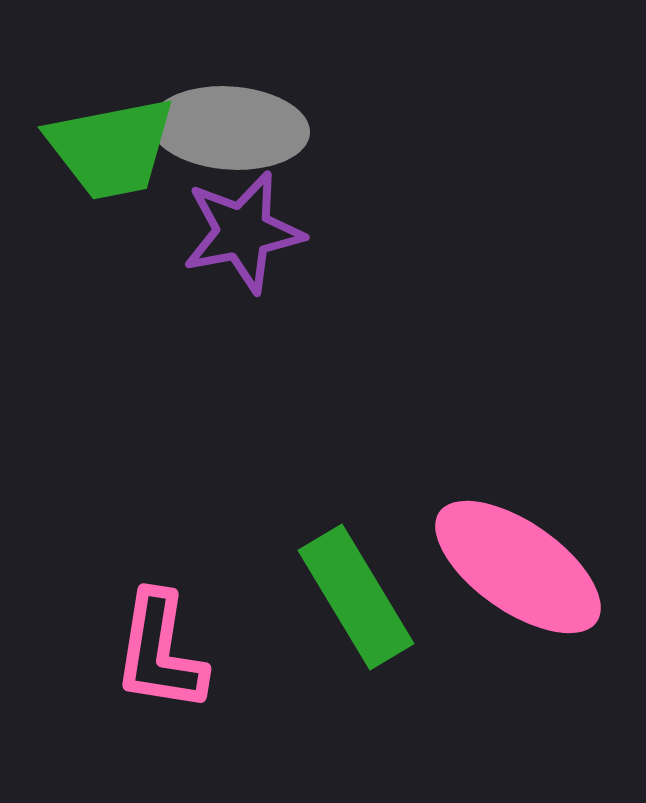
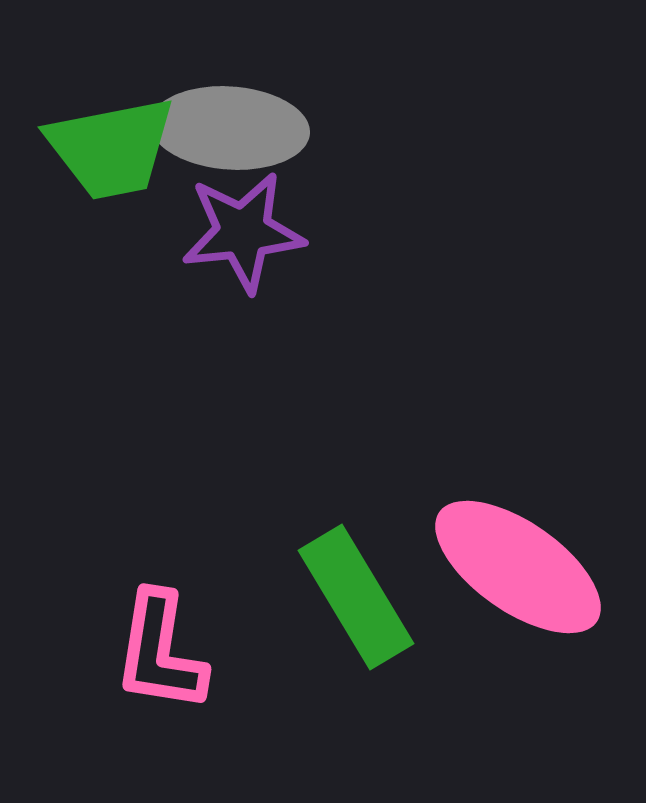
purple star: rotated 5 degrees clockwise
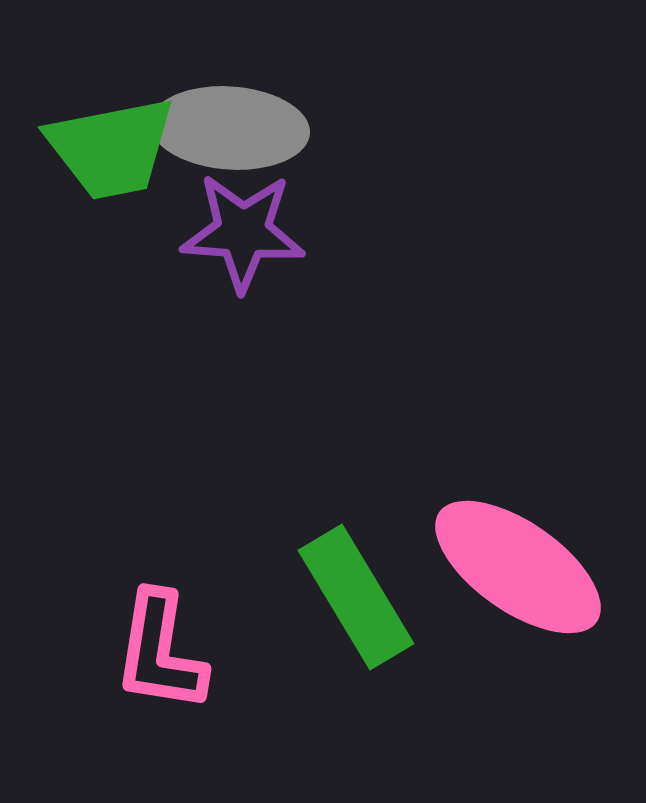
purple star: rotated 10 degrees clockwise
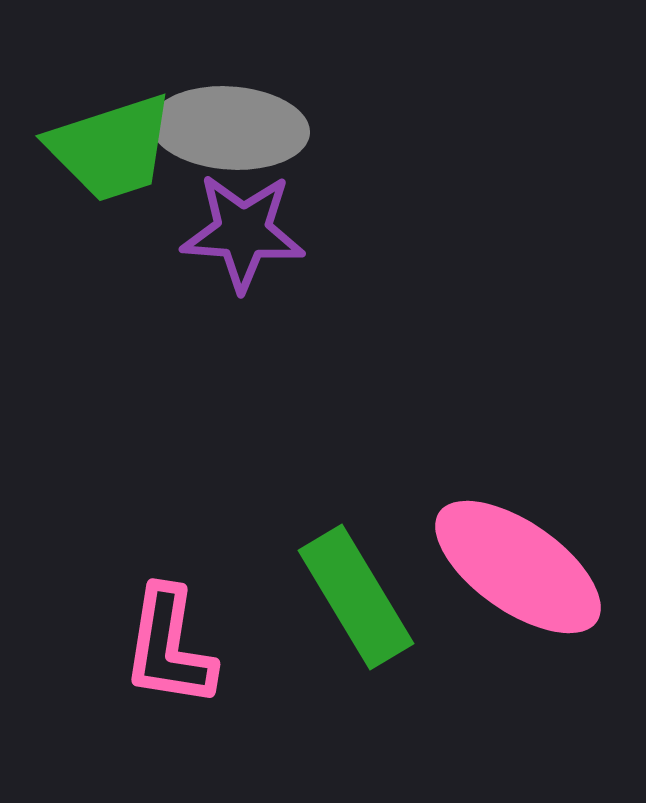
green trapezoid: rotated 7 degrees counterclockwise
pink L-shape: moved 9 px right, 5 px up
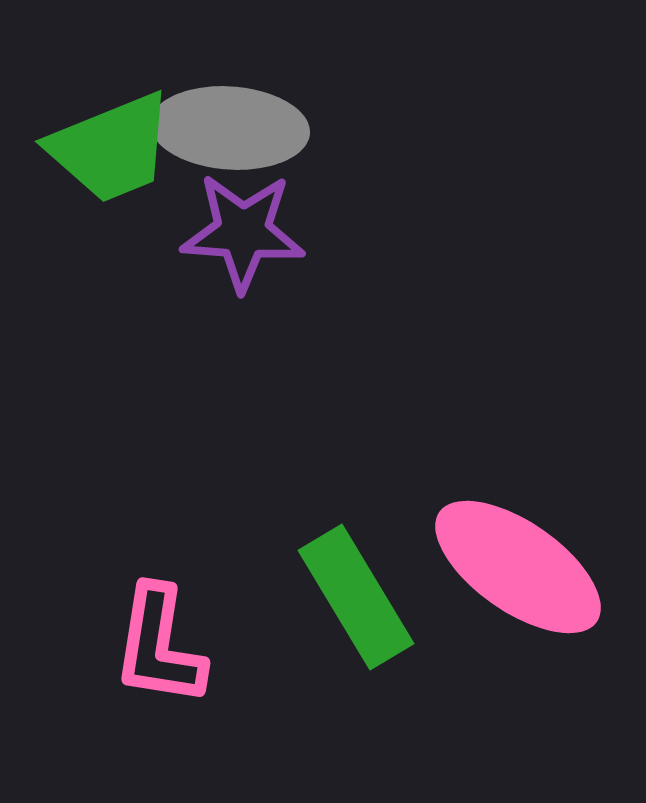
green trapezoid: rotated 4 degrees counterclockwise
pink L-shape: moved 10 px left, 1 px up
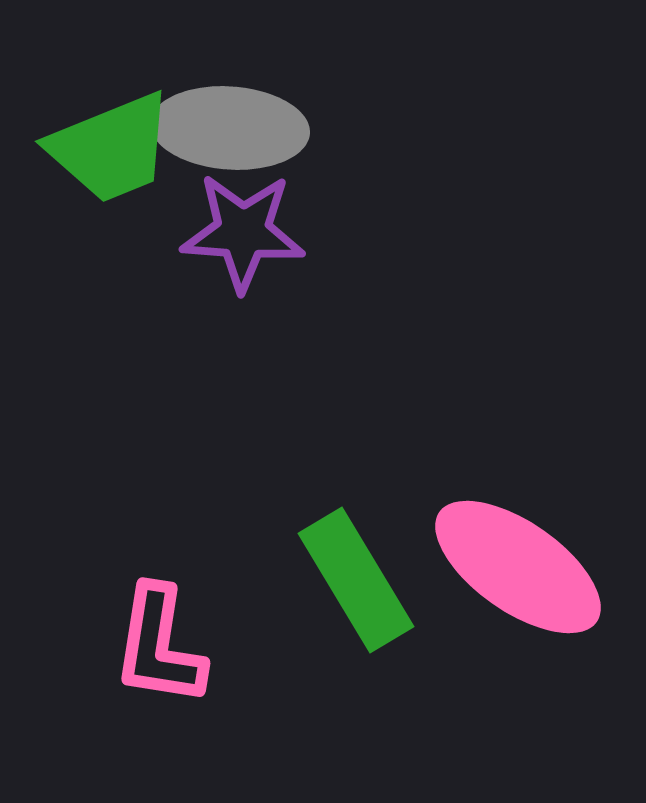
green rectangle: moved 17 px up
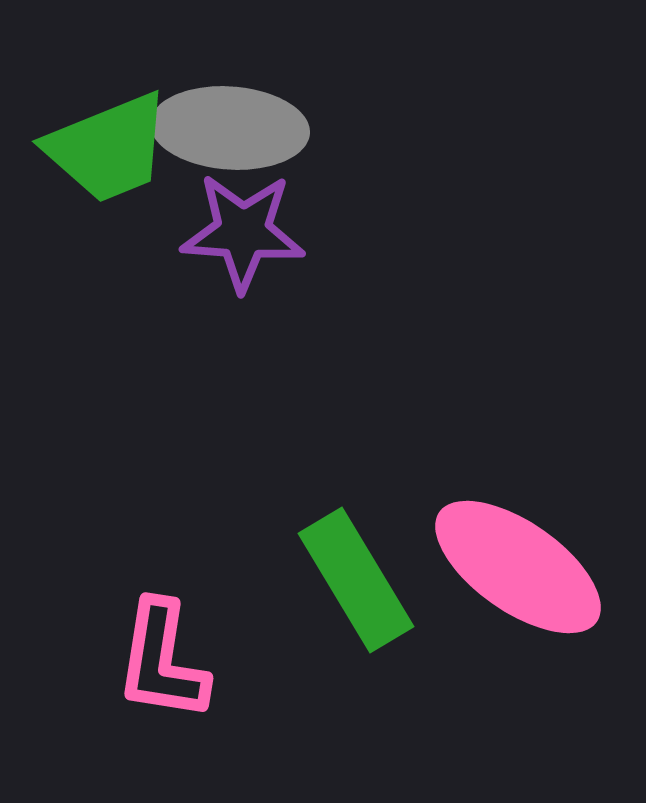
green trapezoid: moved 3 px left
pink L-shape: moved 3 px right, 15 px down
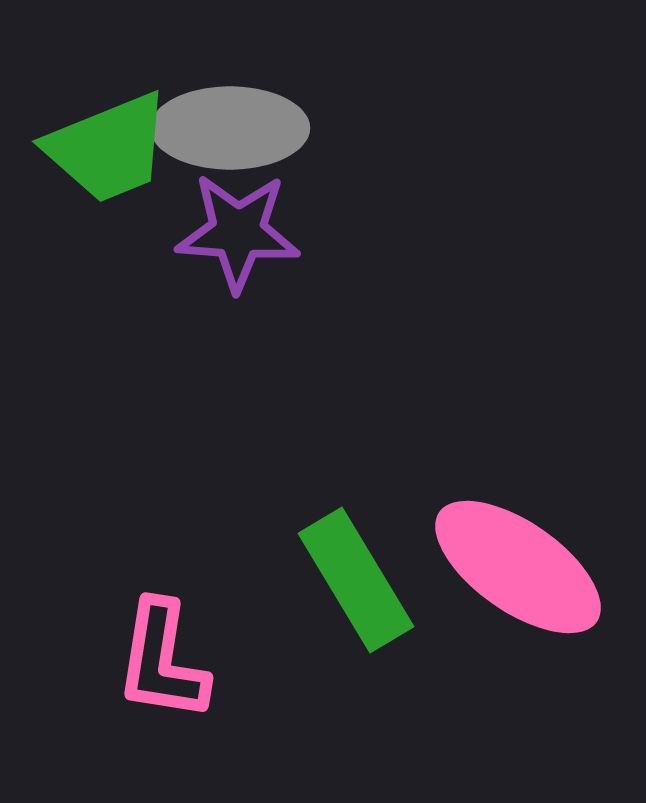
gray ellipse: rotated 4 degrees counterclockwise
purple star: moved 5 px left
